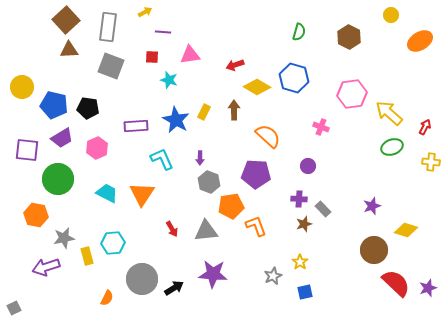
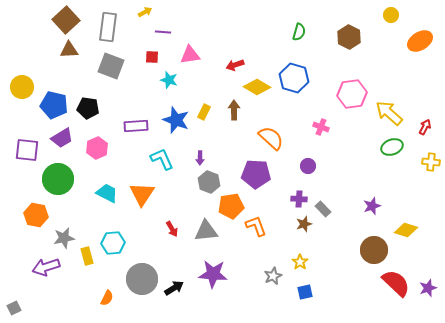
blue star at (176, 120): rotated 8 degrees counterclockwise
orange semicircle at (268, 136): moved 3 px right, 2 px down
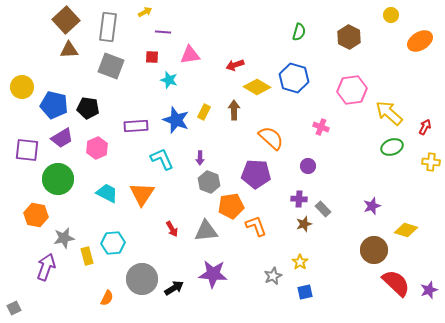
pink hexagon at (352, 94): moved 4 px up
purple arrow at (46, 267): rotated 128 degrees clockwise
purple star at (428, 288): moved 1 px right, 2 px down
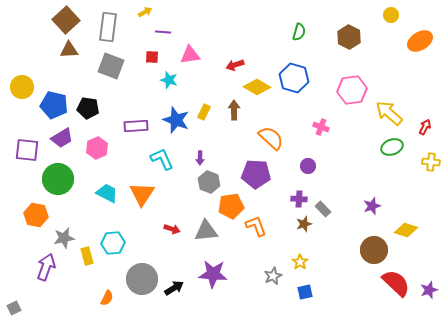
red arrow at (172, 229): rotated 42 degrees counterclockwise
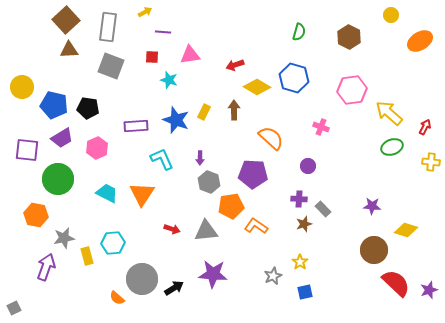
purple pentagon at (256, 174): moved 3 px left
purple star at (372, 206): rotated 24 degrees clockwise
orange L-shape at (256, 226): rotated 35 degrees counterclockwise
orange semicircle at (107, 298): moved 10 px right; rotated 105 degrees clockwise
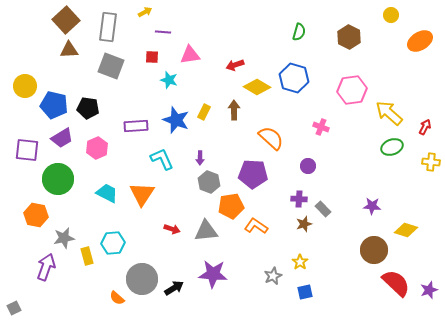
yellow circle at (22, 87): moved 3 px right, 1 px up
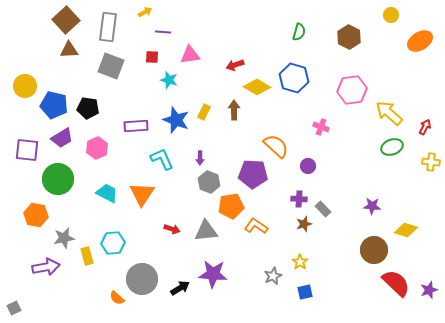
orange semicircle at (271, 138): moved 5 px right, 8 px down
purple arrow at (46, 267): rotated 60 degrees clockwise
black arrow at (174, 288): moved 6 px right
